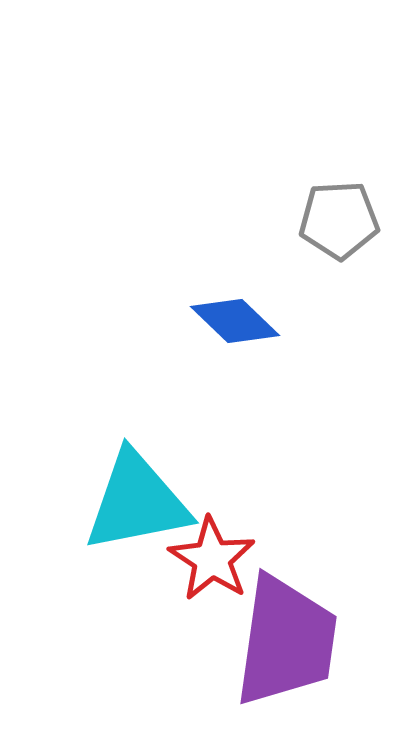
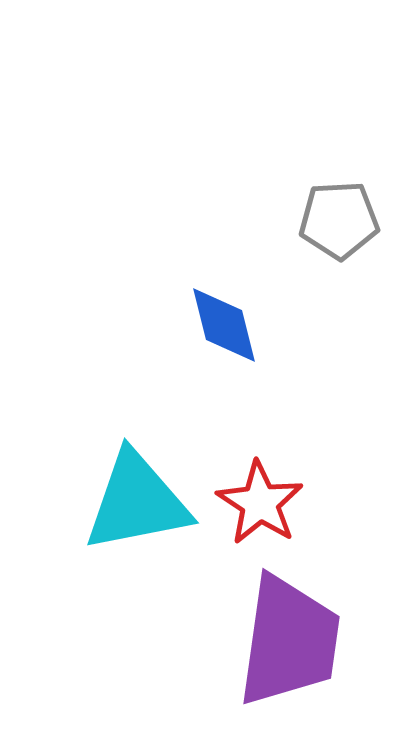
blue diamond: moved 11 px left, 4 px down; rotated 32 degrees clockwise
red star: moved 48 px right, 56 px up
purple trapezoid: moved 3 px right
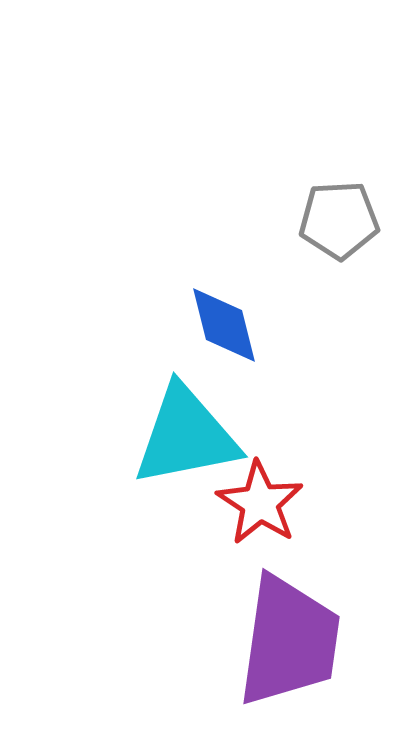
cyan triangle: moved 49 px right, 66 px up
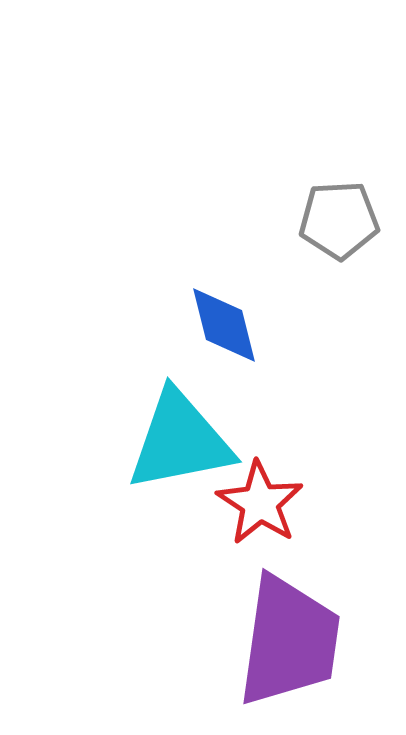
cyan triangle: moved 6 px left, 5 px down
